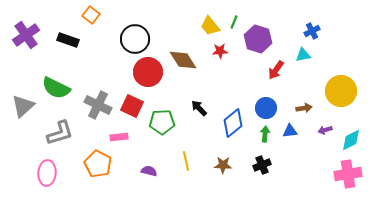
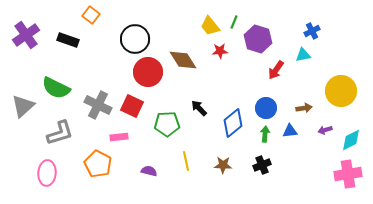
green pentagon: moved 5 px right, 2 px down
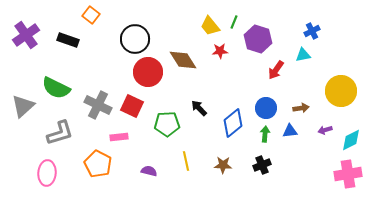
brown arrow: moved 3 px left
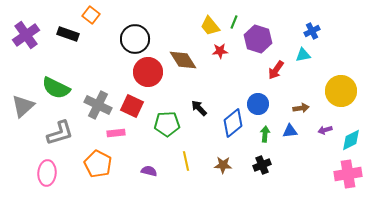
black rectangle: moved 6 px up
blue circle: moved 8 px left, 4 px up
pink rectangle: moved 3 px left, 4 px up
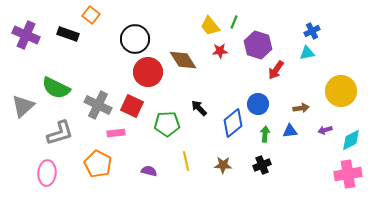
purple cross: rotated 32 degrees counterclockwise
purple hexagon: moved 6 px down
cyan triangle: moved 4 px right, 2 px up
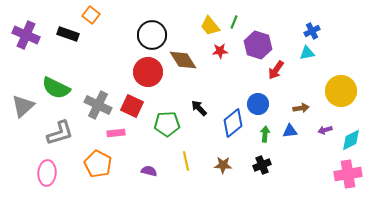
black circle: moved 17 px right, 4 px up
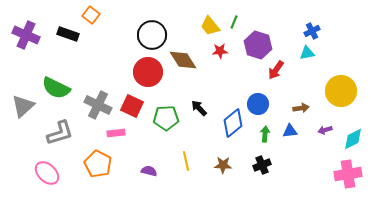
green pentagon: moved 1 px left, 6 px up
cyan diamond: moved 2 px right, 1 px up
pink ellipse: rotated 50 degrees counterclockwise
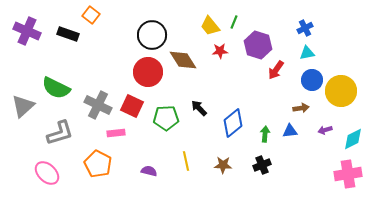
blue cross: moved 7 px left, 3 px up
purple cross: moved 1 px right, 4 px up
blue circle: moved 54 px right, 24 px up
